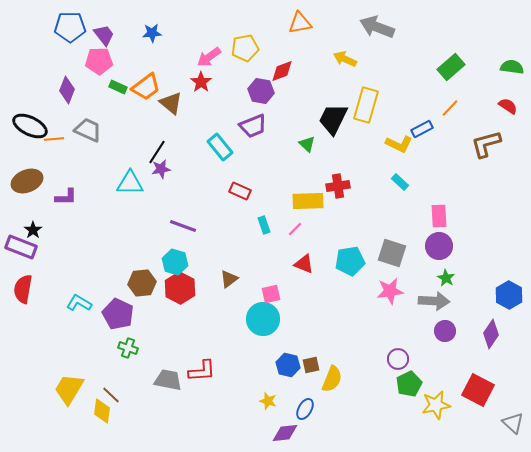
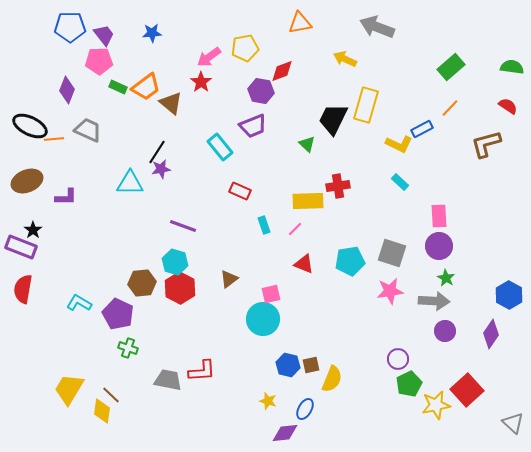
red square at (478, 390): moved 11 px left; rotated 20 degrees clockwise
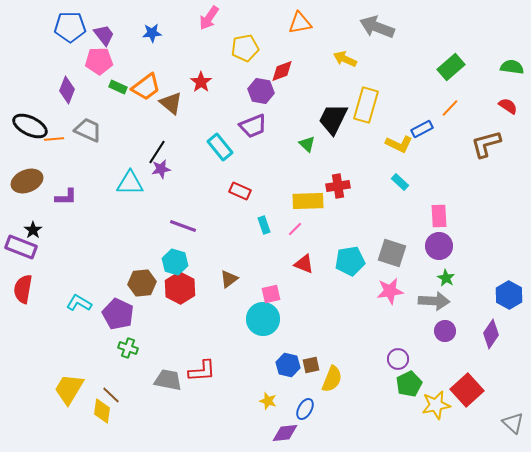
pink arrow at (209, 57): moved 39 px up; rotated 20 degrees counterclockwise
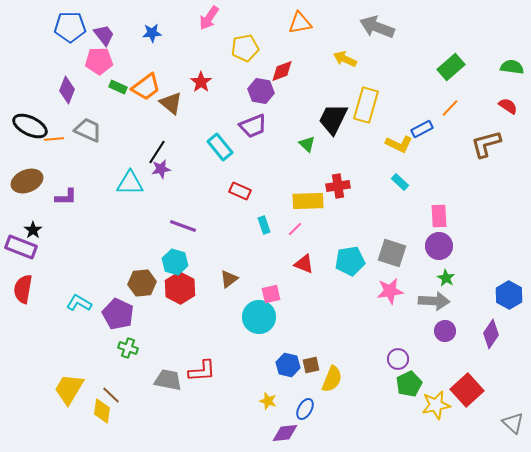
cyan circle at (263, 319): moved 4 px left, 2 px up
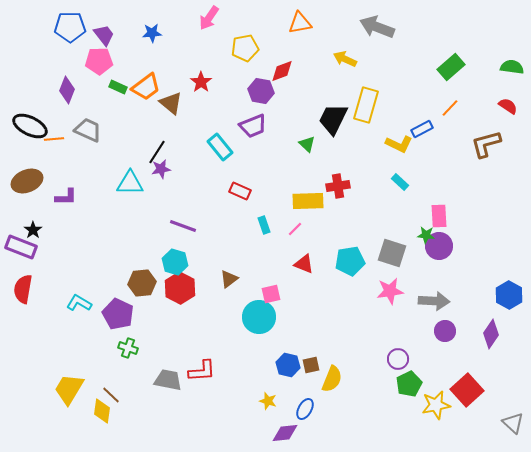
green star at (446, 278): moved 20 px left, 43 px up; rotated 24 degrees counterclockwise
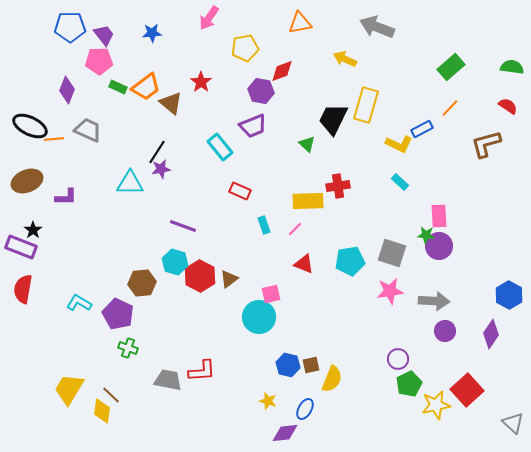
red hexagon at (180, 288): moved 20 px right, 12 px up
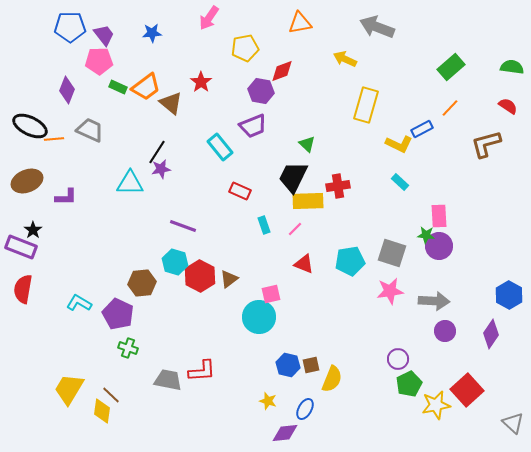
black trapezoid at (333, 119): moved 40 px left, 58 px down
gray trapezoid at (88, 130): moved 2 px right
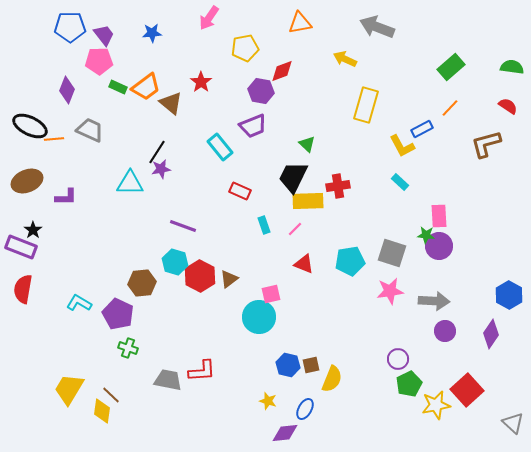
yellow L-shape at (399, 144): moved 3 px right, 2 px down; rotated 36 degrees clockwise
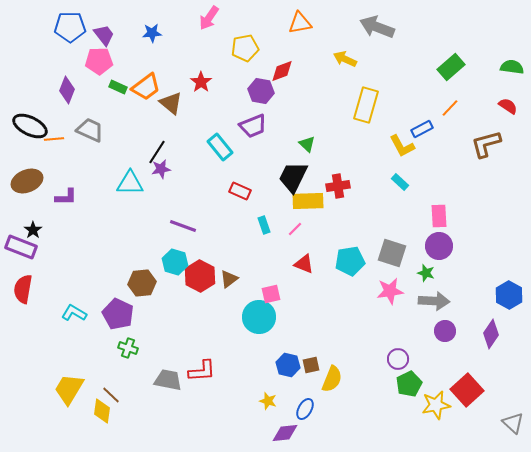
green star at (426, 235): moved 38 px down; rotated 12 degrees clockwise
cyan L-shape at (79, 303): moved 5 px left, 10 px down
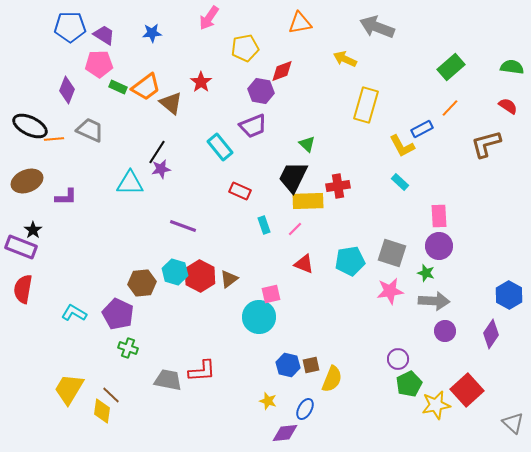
purple trapezoid at (104, 35): rotated 20 degrees counterclockwise
pink pentagon at (99, 61): moved 3 px down
cyan hexagon at (175, 262): moved 10 px down
